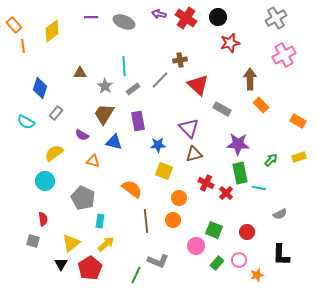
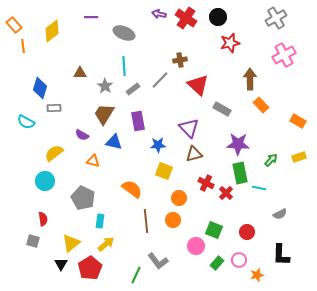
gray ellipse at (124, 22): moved 11 px down
gray rectangle at (56, 113): moved 2 px left, 5 px up; rotated 48 degrees clockwise
gray L-shape at (158, 261): rotated 30 degrees clockwise
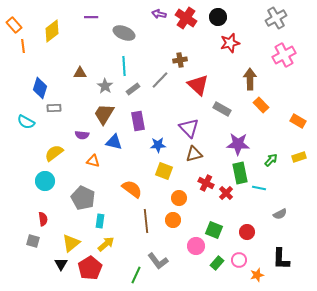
purple semicircle at (82, 135): rotated 24 degrees counterclockwise
black L-shape at (281, 255): moved 4 px down
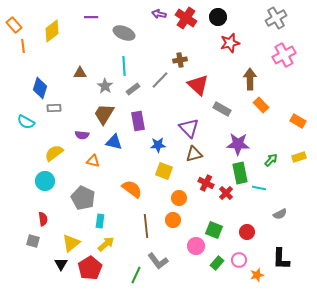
brown line at (146, 221): moved 5 px down
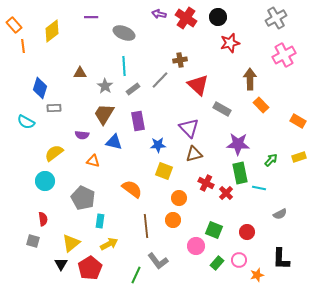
yellow arrow at (106, 244): moved 3 px right; rotated 12 degrees clockwise
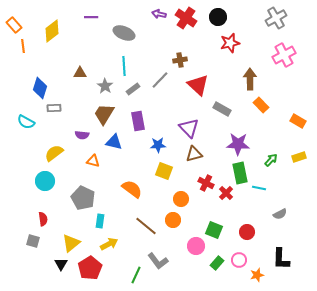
orange circle at (179, 198): moved 2 px right, 1 px down
brown line at (146, 226): rotated 45 degrees counterclockwise
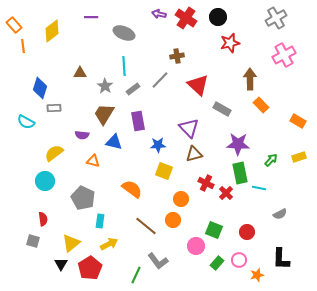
brown cross at (180, 60): moved 3 px left, 4 px up
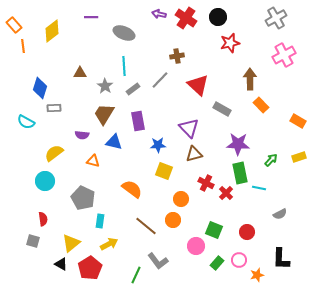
black triangle at (61, 264): rotated 32 degrees counterclockwise
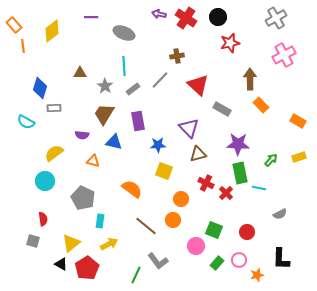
brown triangle at (194, 154): moved 4 px right
red pentagon at (90, 268): moved 3 px left
